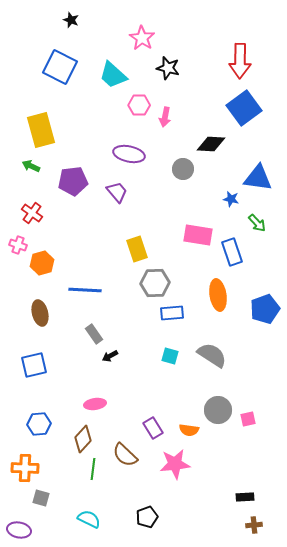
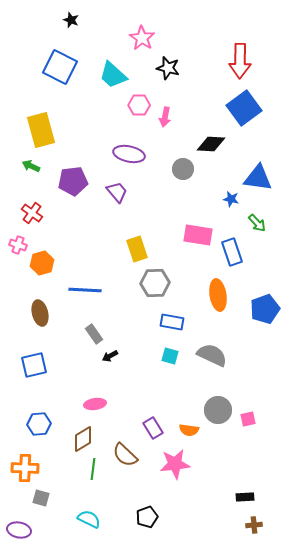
blue rectangle at (172, 313): moved 9 px down; rotated 15 degrees clockwise
gray semicircle at (212, 355): rotated 8 degrees counterclockwise
brown diamond at (83, 439): rotated 16 degrees clockwise
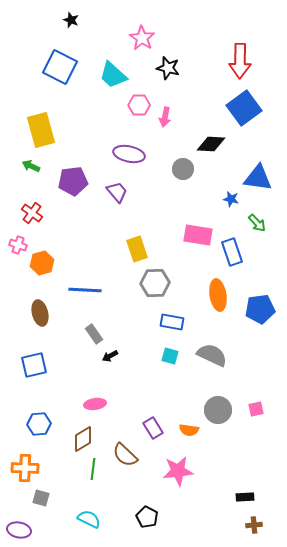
blue pentagon at (265, 309): moved 5 px left; rotated 12 degrees clockwise
pink square at (248, 419): moved 8 px right, 10 px up
pink star at (175, 464): moved 3 px right, 7 px down
black pentagon at (147, 517): rotated 25 degrees counterclockwise
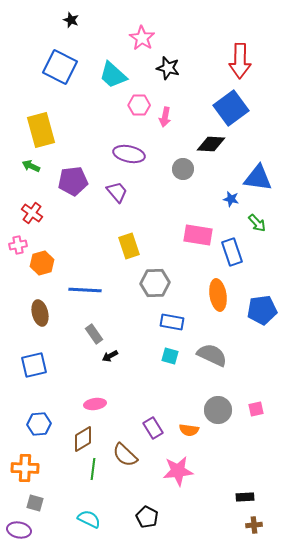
blue square at (244, 108): moved 13 px left
pink cross at (18, 245): rotated 30 degrees counterclockwise
yellow rectangle at (137, 249): moved 8 px left, 3 px up
blue pentagon at (260, 309): moved 2 px right, 1 px down
gray square at (41, 498): moved 6 px left, 5 px down
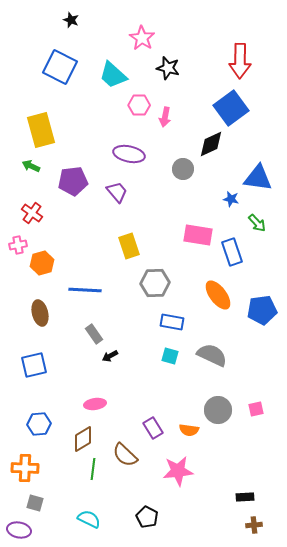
black diamond at (211, 144): rotated 28 degrees counterclockwise
orange ellipse at (218, 295): rotated 28 degrees counterclockwise
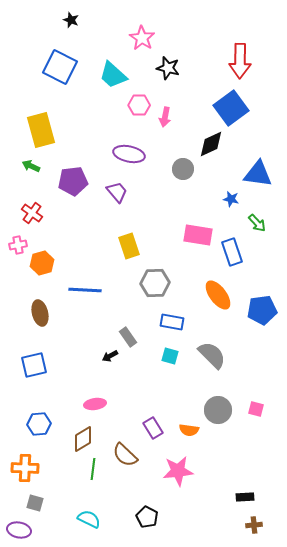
blue triangle at (258, 178): moved 4 px up
gray rectangle at (94, 334): moved 34 px right, 3 px down
gray semicircle at (212, 355): rotated 20 degrees clockwise
pink square at (256, 409): rotated 28 degrees clockwise
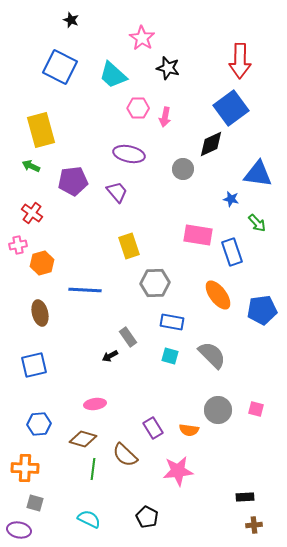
pink hexagon at (139, 105): moved 1 px left, 3 px down
brown diamond at (83, 439): rotated 48 degrees clockwise
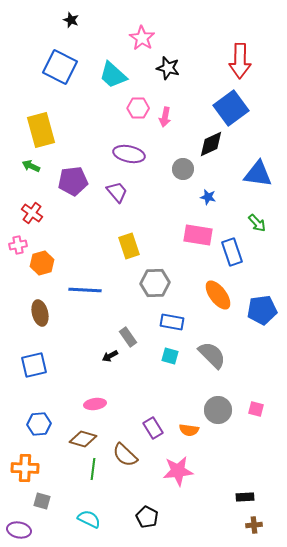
blue star at (231, 199): moved 23 px left, 2 px up
gray square at (35, 503): moved 7 px right, 2 px up
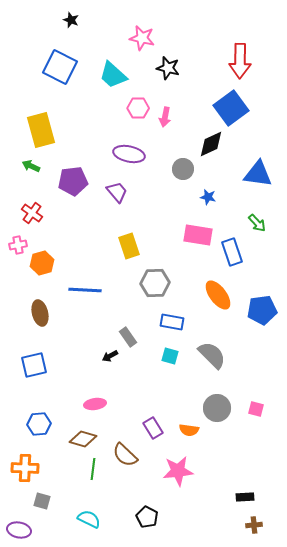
pink star at (142, 38): rotated 20 degrees counterclockwise
gray circle at (218, 410): moved 1 px left, 2 px up
